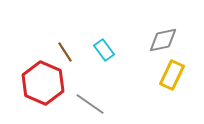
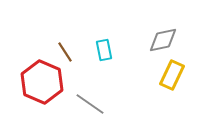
cyan rectangle: rotated 25 degrees clockwise
red hexagon: moved 1 px left, 1 px up
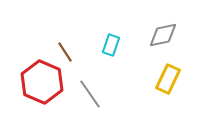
gray diamond: moved 5 px up
cyan rectangle: moved 7 px right, 5 px up; rotated 30 degrees clockwise
yellow rectangle: moved 4 px left, 4 px down
gray line: moved 10 px up; rotated 20 degrees clockwise
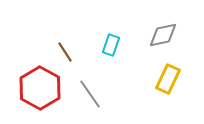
red hexagon: moved 2 px left, 6 px down; rotated 6 degrees clockwise
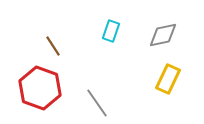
cyan rectangle: moved 14 px up
brown line: moved 12 px left, 6 px up
red hexagon: rotated 9 degrees counterclockwise
gray line: moved 7 px right, 9 px down
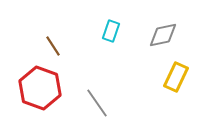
yellow rectangle: moved 8 px right, 2 px up
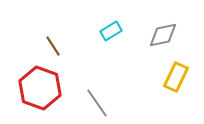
cyan rectangle: rotated 40 degrees clockwise
